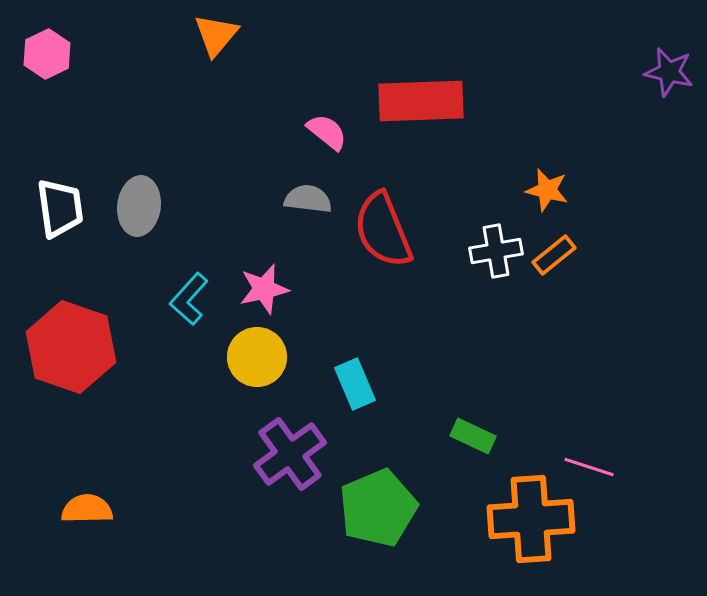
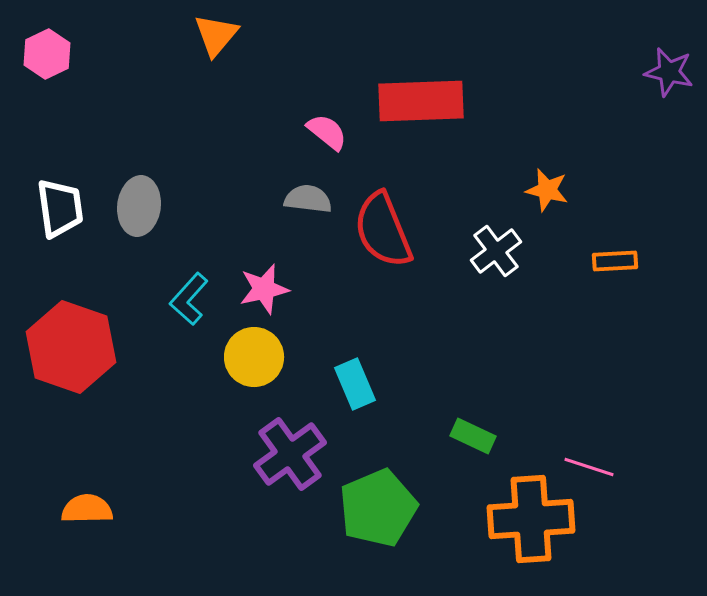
white cross: rotated 27 degrees counterclockwise
orange rectangle: moved 61 px right, 6 px down; rotated 36 degrees clockwise
yellow circle: moved 3 px left
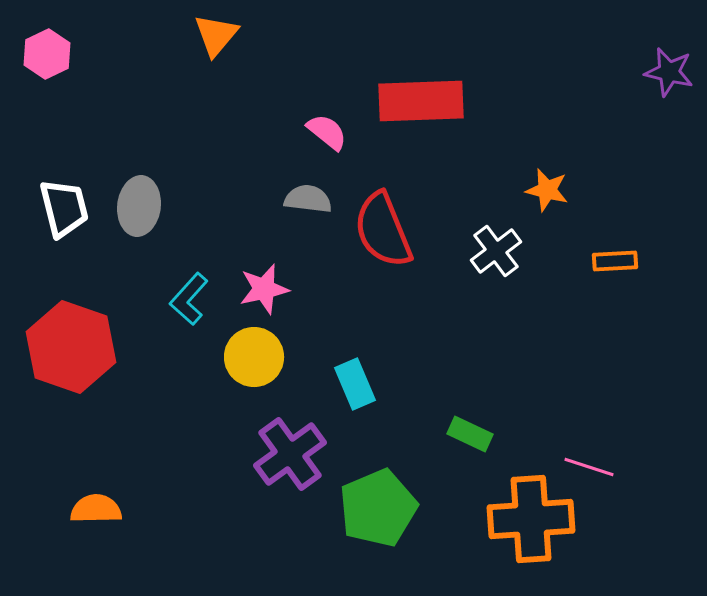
white trapezoid: moved 4 px right; rotated 6 degrees counterclockwise
green rectangle: moved 3 px left, 2 px up
orange semicircle: moved 9 px right
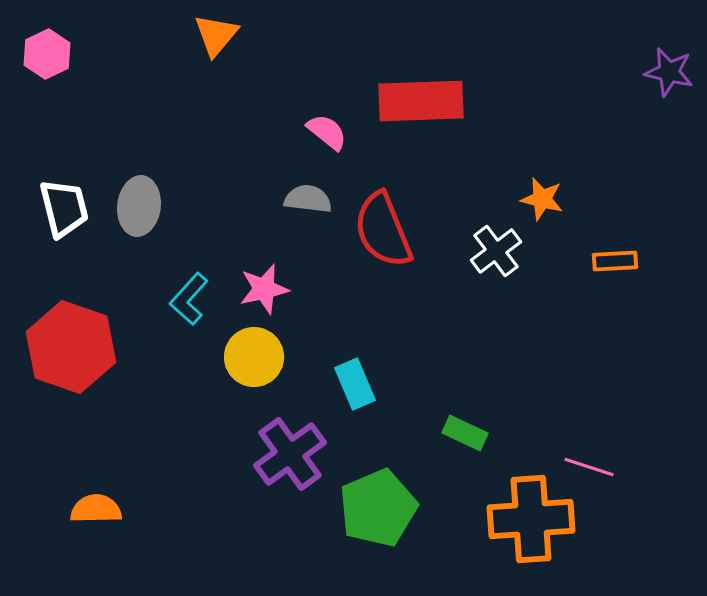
orange star: moved 5 px left, 9 px down
green rectangle: moved 5 px left, 1 px up
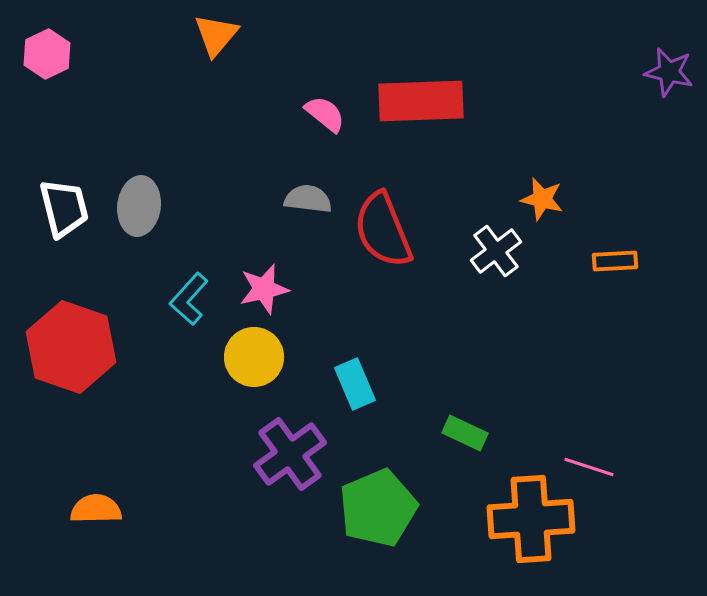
pink semicircle: moved 2 px left, 18 px up
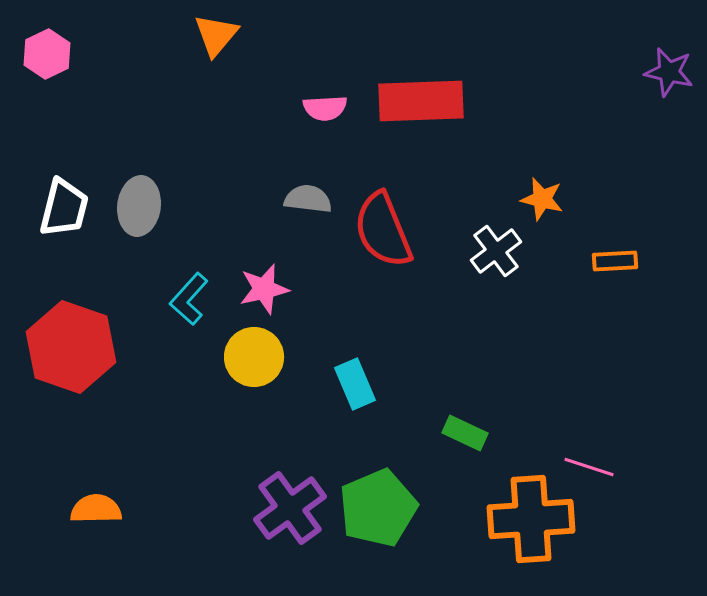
pink semicircle: moved 6 px up; rotated 138 degrees clockwise
white trapezoid: rotated 28 degrees clockwise
purple cross: moved 54 px down
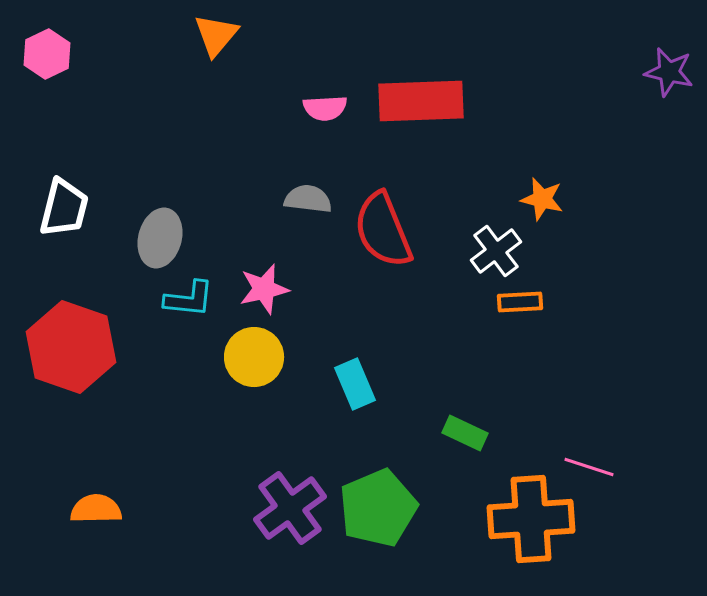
gray ellipse: moved 21 px right, 32 px down; rotated 8 degrees clockwise
orange rectangle: moved 95 px left, 41 px down
cyan L-shape: rotated 126 degrees counterclockwise
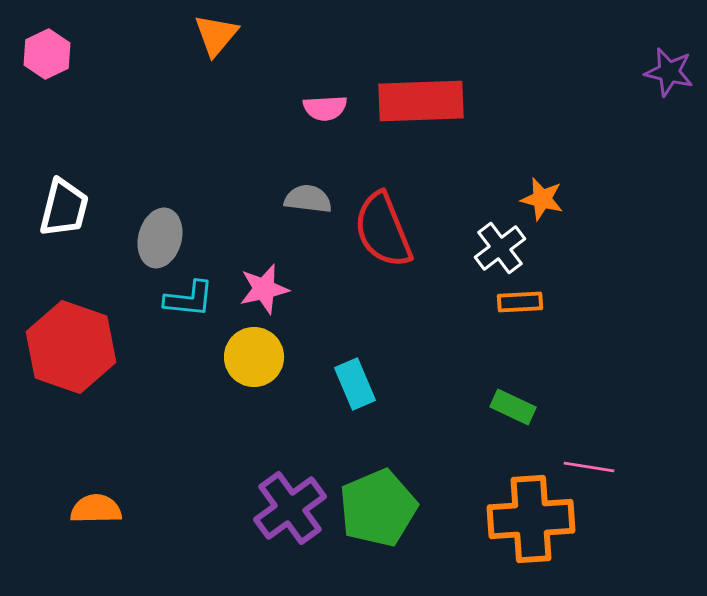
white cross: moved 4 px right, 3 px up
green rectangle: moved 48 px right, 26 px up
pink line: rotated 9 degrees counterclockwise
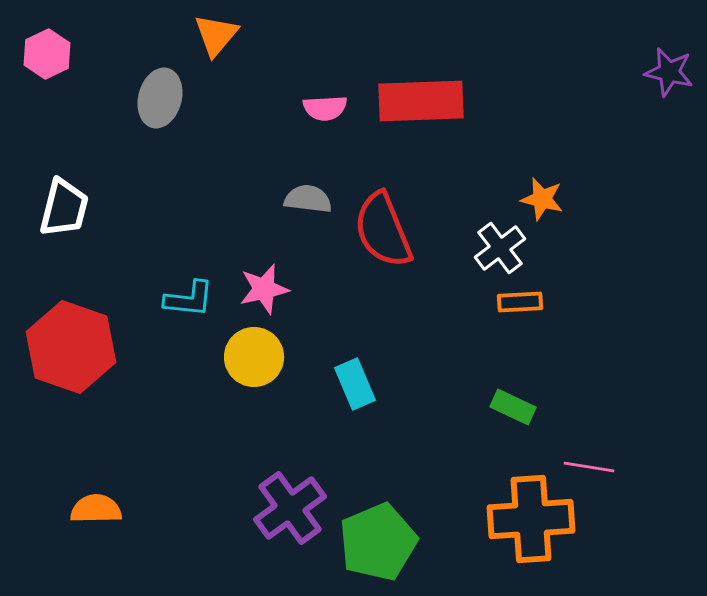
gray ellipse: moved 140 px up
green pentagon: moved 34 px down
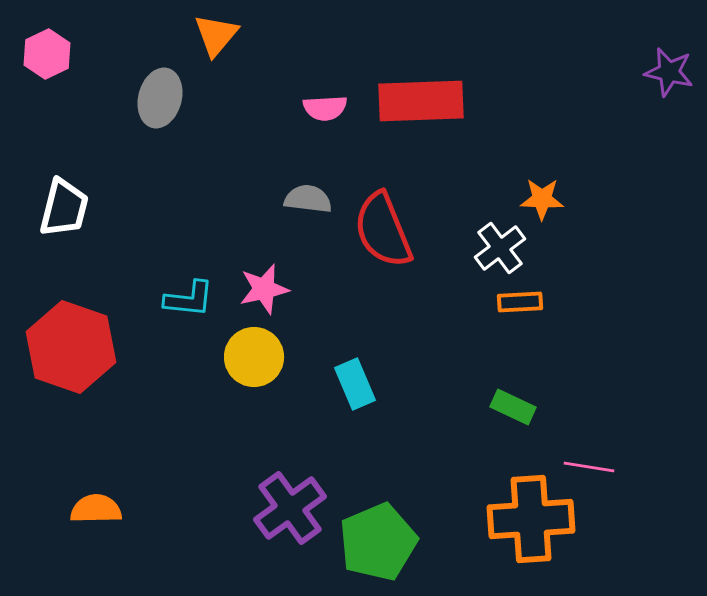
orange star: rotated 12 degrees counterclockwise
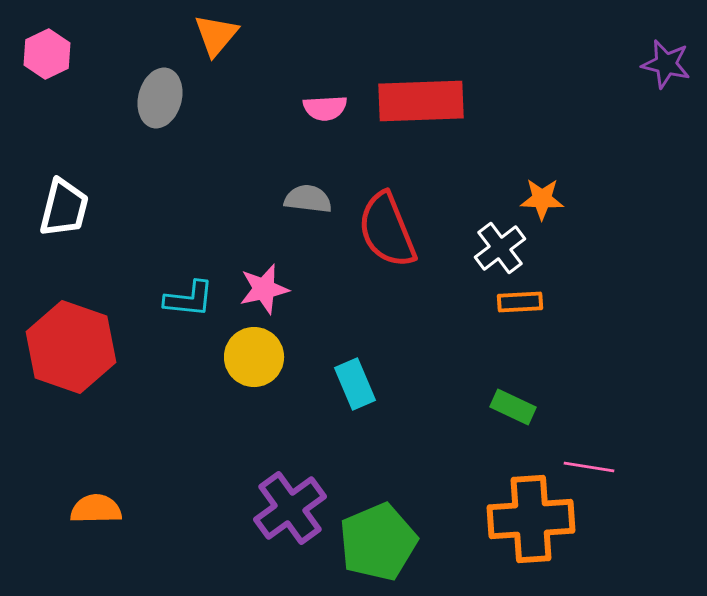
purple star: moved 3 px left, 8 px up
red semicircle: moved 4 px right
